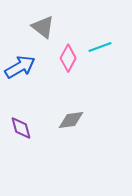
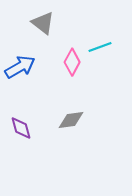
gray triangle: moved 4 px up
pink diamond: moved 4 px right, 4 px down
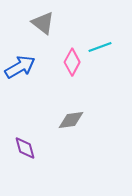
purple diamond: moved 4 px right, 20 px down
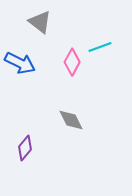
gray triangle: moved 3 px left, 1 px up
blue arrow: moved 4 px up; rotated 56 degrees clockwise
gray diamond: rotated 72 degrees clockwise
purple diamond: rotated 55 degrees clockwise
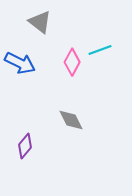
cyan line: moved 3 px down
purple diamond: moved 2 px up
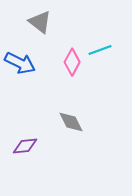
gray diamond: moved 2 px down
purple diamond: rotated 45 degrees clockwise
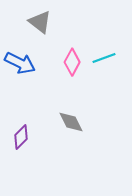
cyan line: moved 4 px right, 8 px down
purple diamond: moved 4 px left, 9 px up; rotated 40 degrees counterclockwise
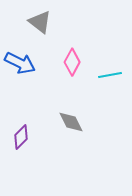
cyan line: moved 6 px right, 17 px down; rotated 10 degrees clockwise
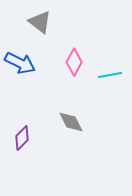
pink diamond: moved 2 px right
purple diamond: moved 1 px right, 1 px down
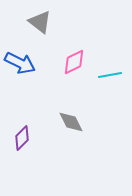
pink diamond: rotated 36 degrees clockwise
